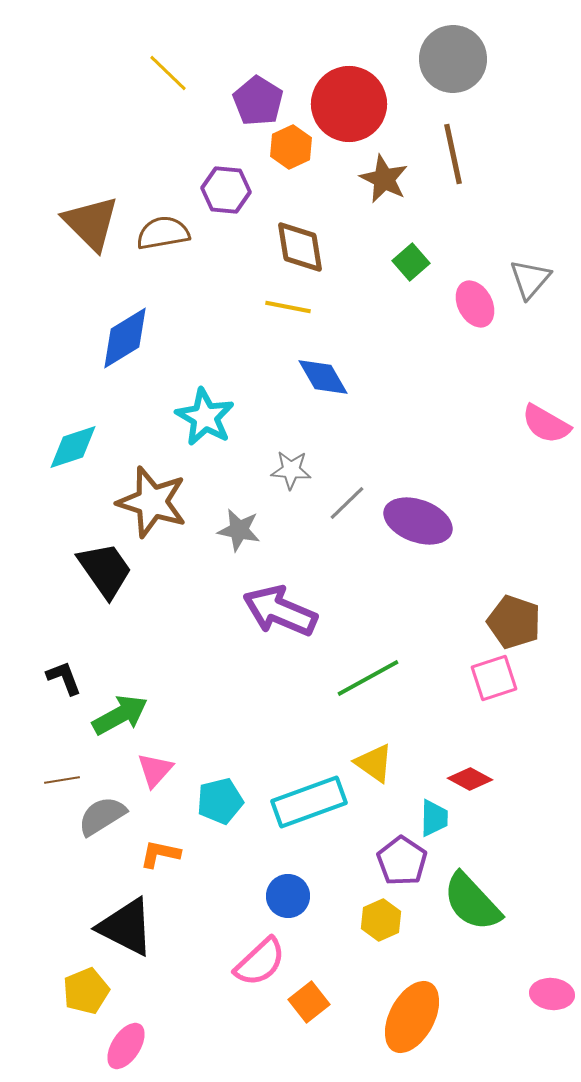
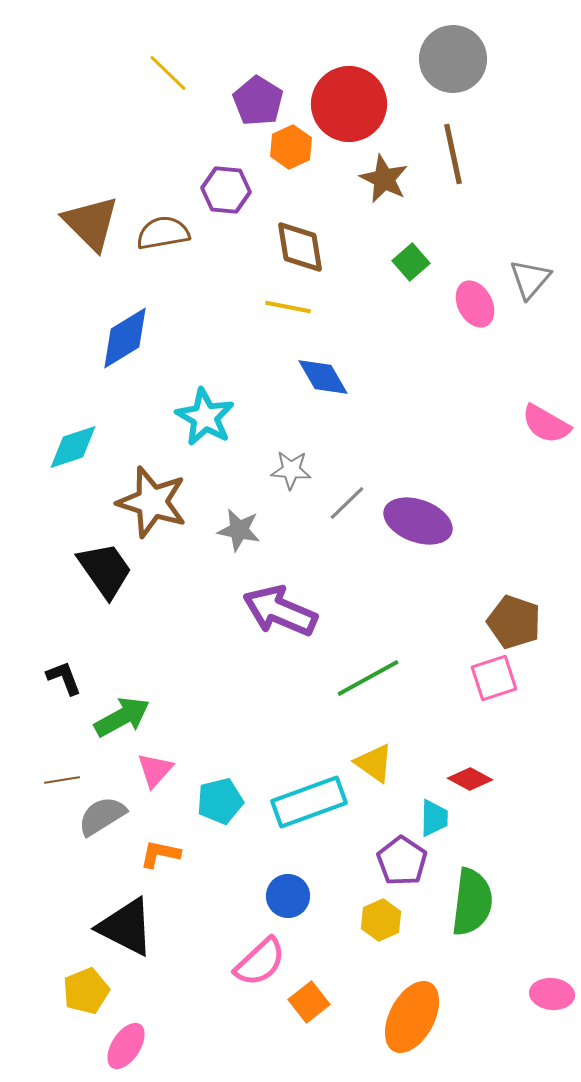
green arrow at (120, 715): moved 2 px right, 2 px down
green semicircle at (472, 902): rotated 130 degrees counterclockwise
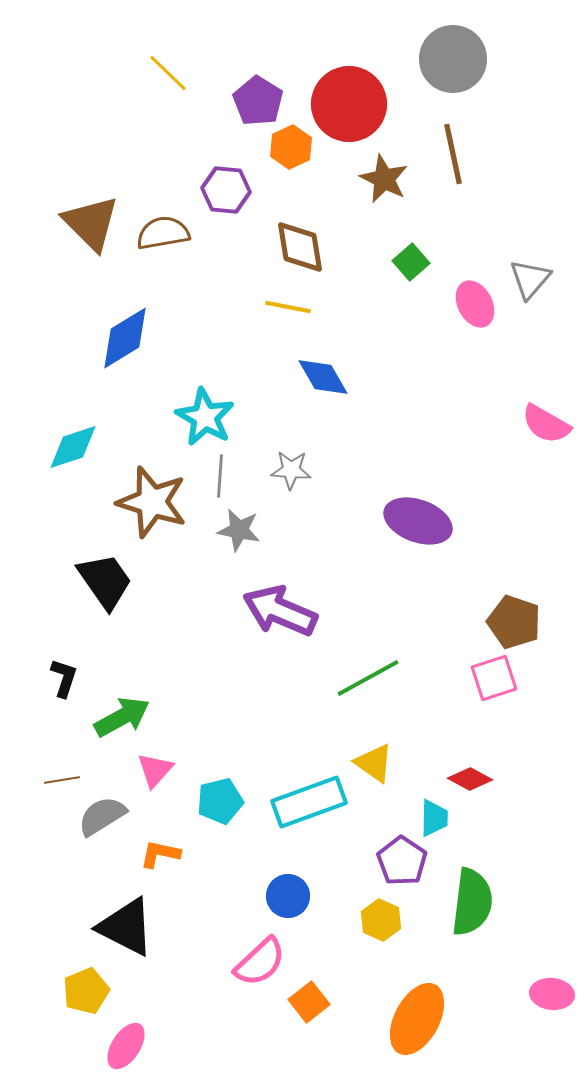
gray line at (347, 503): moved 127 px left, 27 px up; rotated 42 degrees counterclockwise
black trapezoid at (105, 570): moved 11 px down
black L-shape at (64, 678): rotated 39 degrees clockwise
yellow hexagon at (381, 920): rotated 12 degrees counterclockwise
orange ellipse at (412, 1017): moved 5 px right, 2 px down
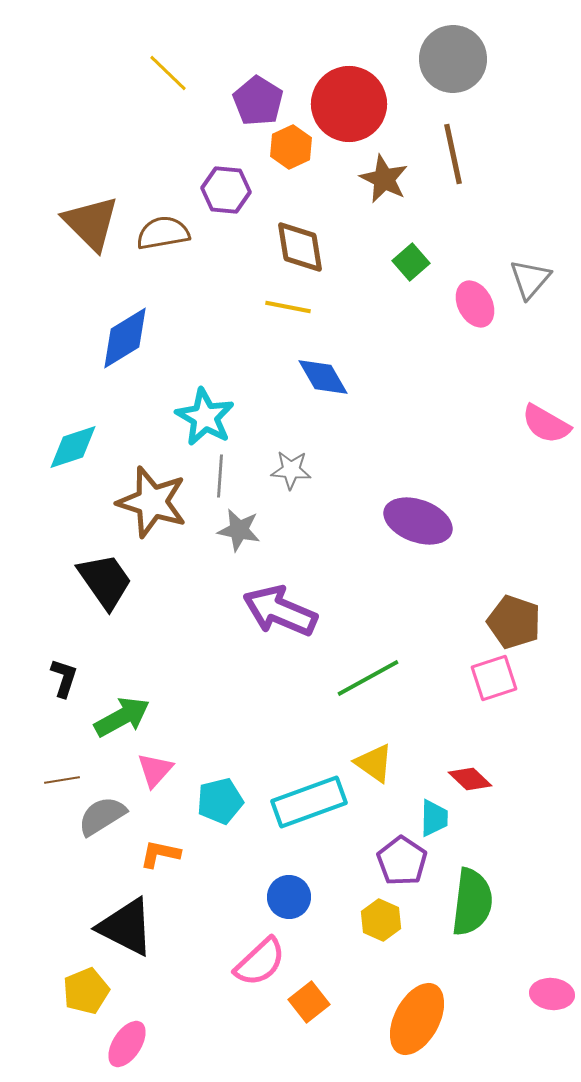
red diamond at (470, 779): rotated 15 degrees clockwise
blue circle at (288, 896): moved 1 px right, 1 px down
pink ellipse at (126, 1046): moved 1 px right, 2 px up
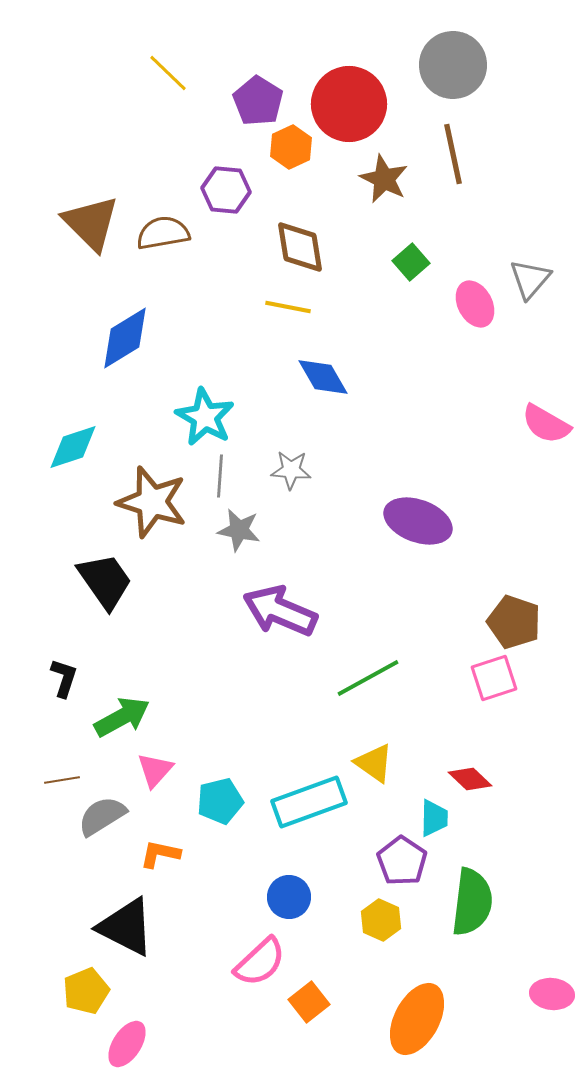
gray circle at (453, 59): moved 6 px down
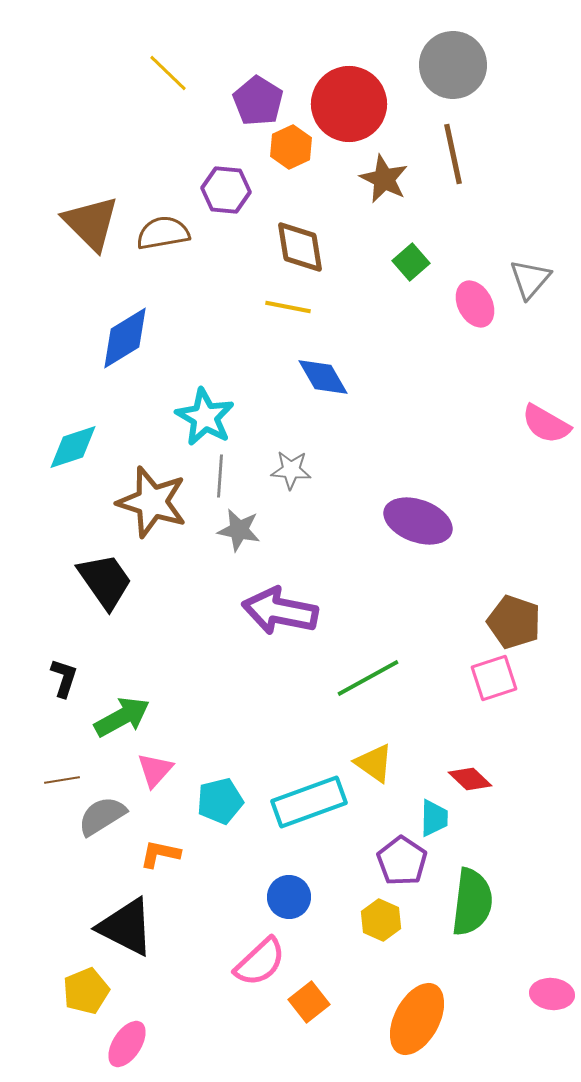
purple arrow at (280, 611): rotated 12 degrees counterclockwise
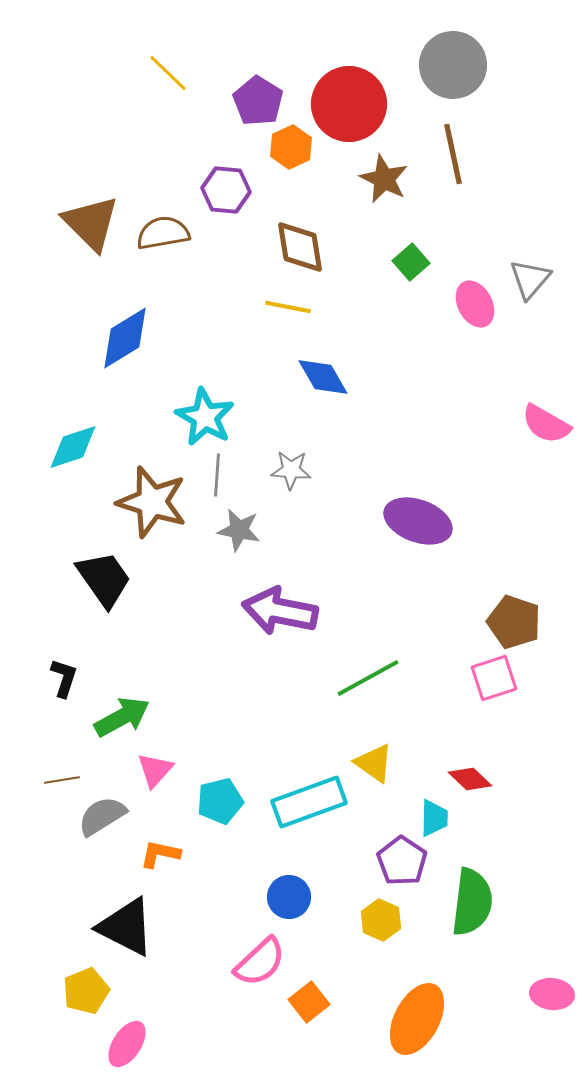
gray line at (220, 476): moved 3 px left, 1 px up
black trapezoid at (105, 581): moved 1 px left, 2 px up
